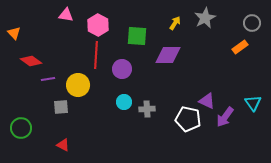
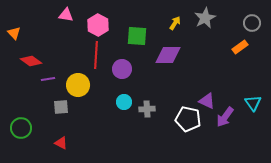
red triangle: moved 2 px left, 2 px up
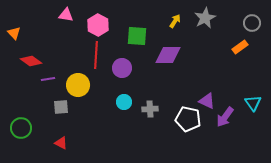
yellow arrow: moved 2 px up
purple circle: moved 1 px up
gray cross: moved 3 px right
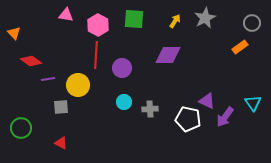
green square: moved 3 px left, 17 px up
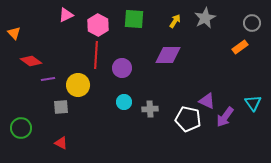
pink triangle: rotated 35 degrees counterclockwise
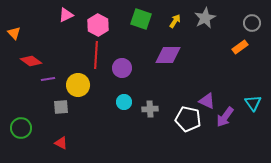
green square: moved 7 px right; rotated 15 degrees clockwise
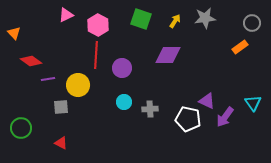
gray star: rotated 20 degrees clockwise
